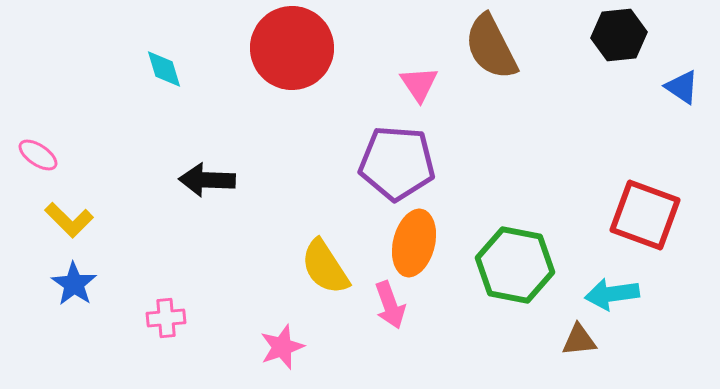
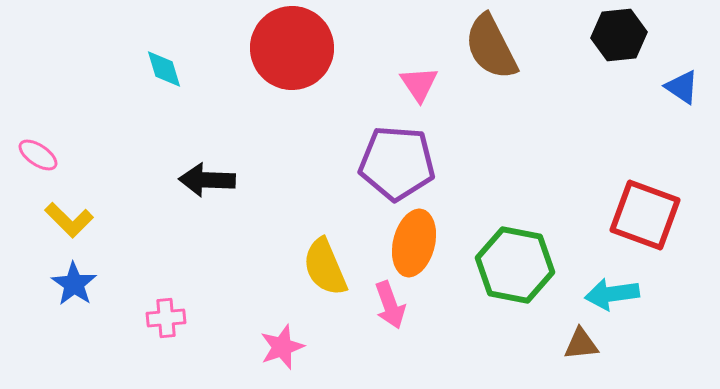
yellow semicircle: rotated 10 degrees clockwise
brown triangle: moved 2 px right, 4 px down
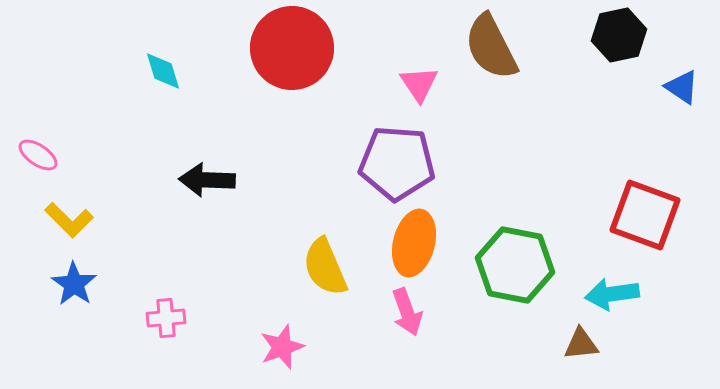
black hexagon: rotated 6 degrees counterclockwise
cyan diamond: moved 1 px left, 2 px down
pink arrow: moved 17 px right, 7 px down
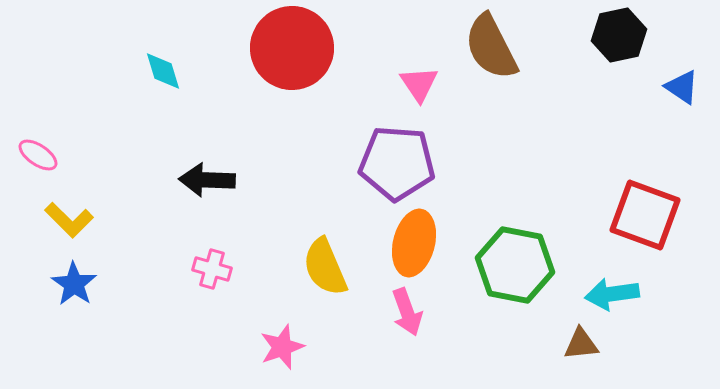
pink cross: moved 46 px right, 49 px up; rotated 21 degrees clockwise
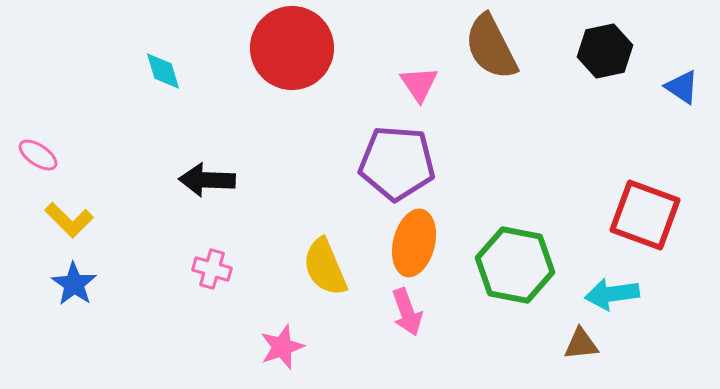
black hexagon: moved 14 px left, 16 px down
